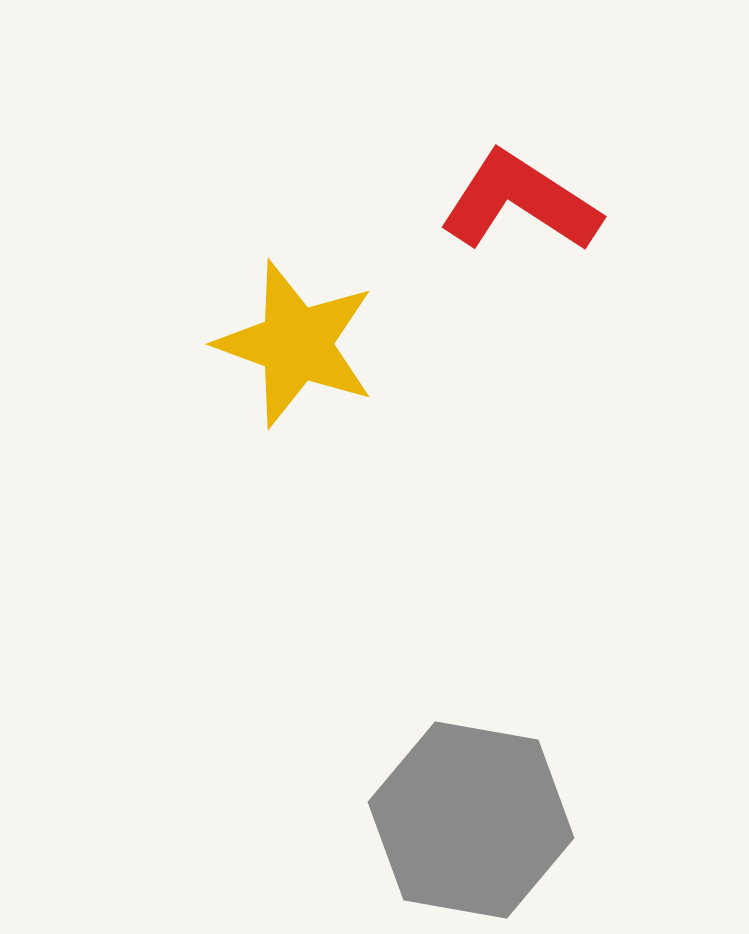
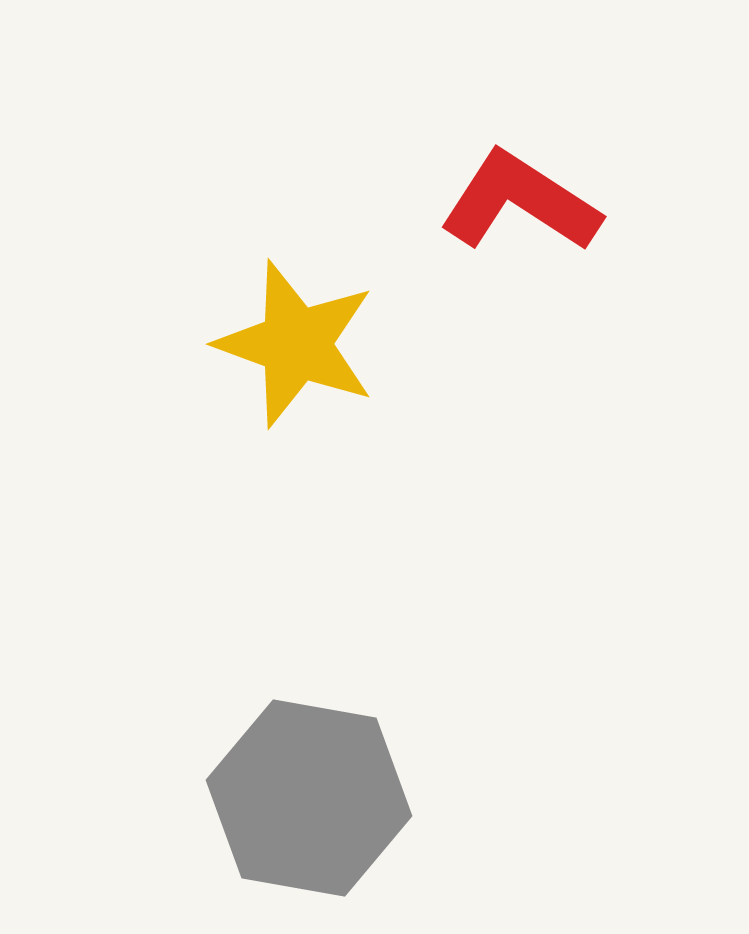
gray hexagon: moved 162 px left, 22 px up
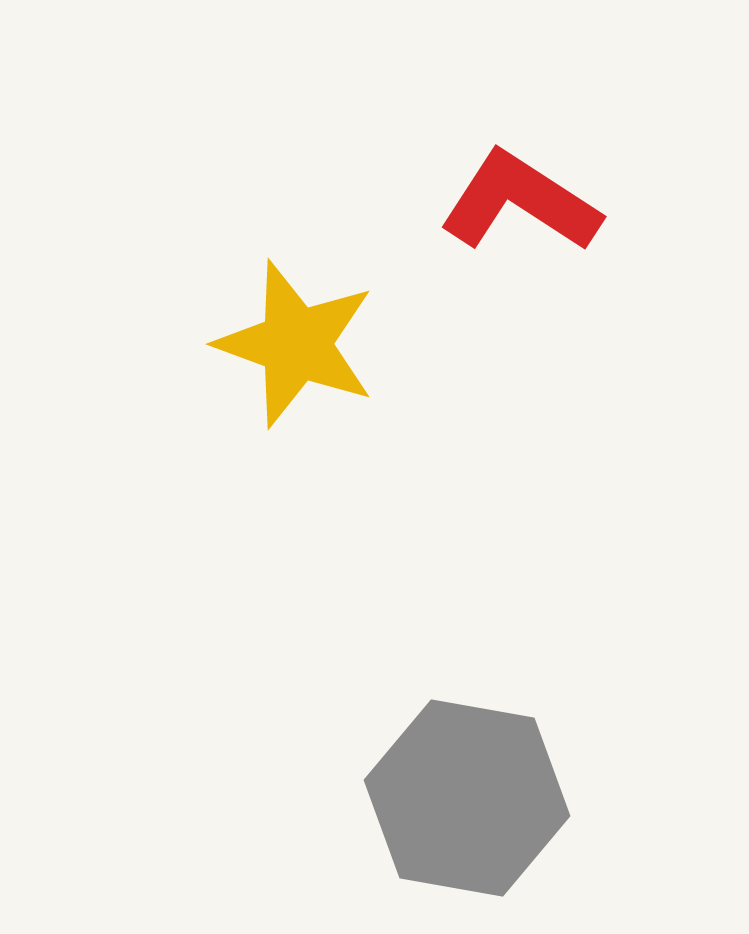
gray hexagon: moved 158 px right
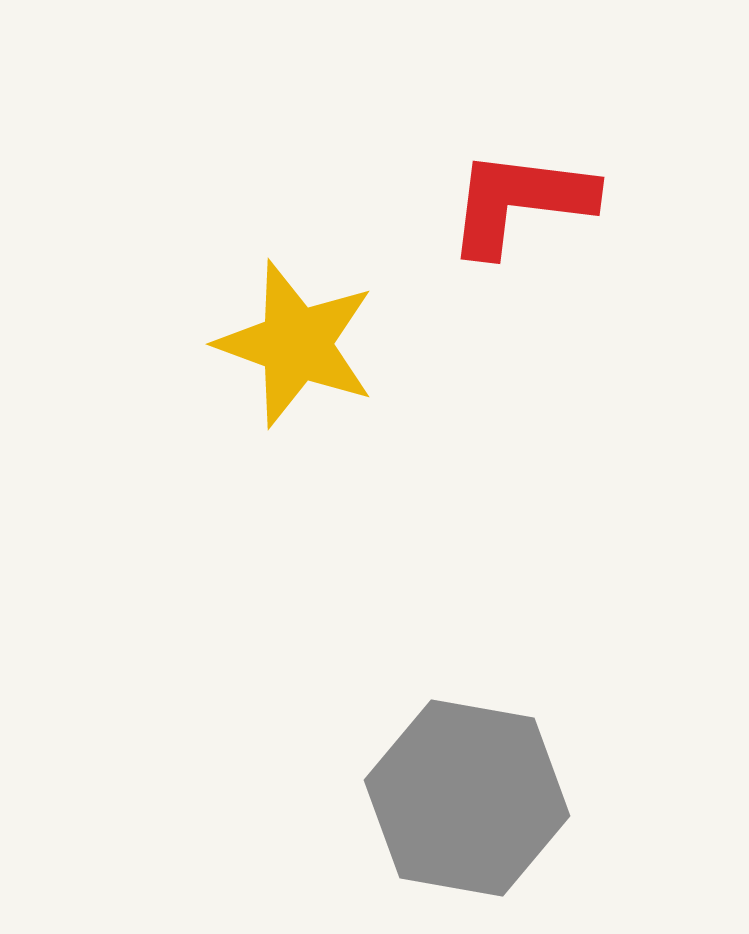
red L-shape: rotated 26 degrees counterclockwise
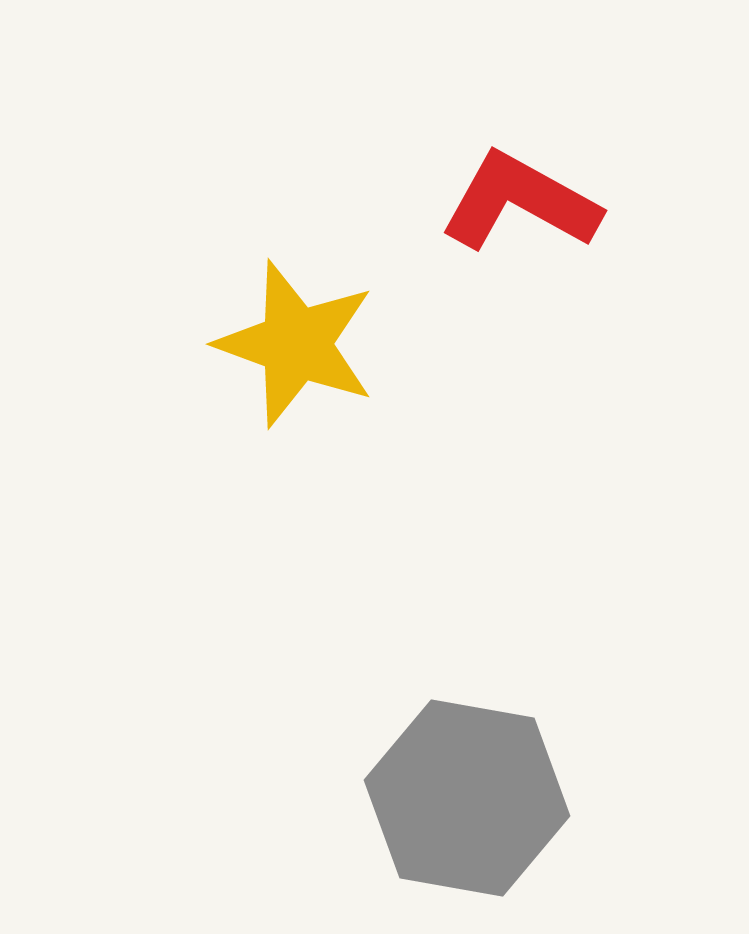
red L-shape: rotated 22 degrees clockwise
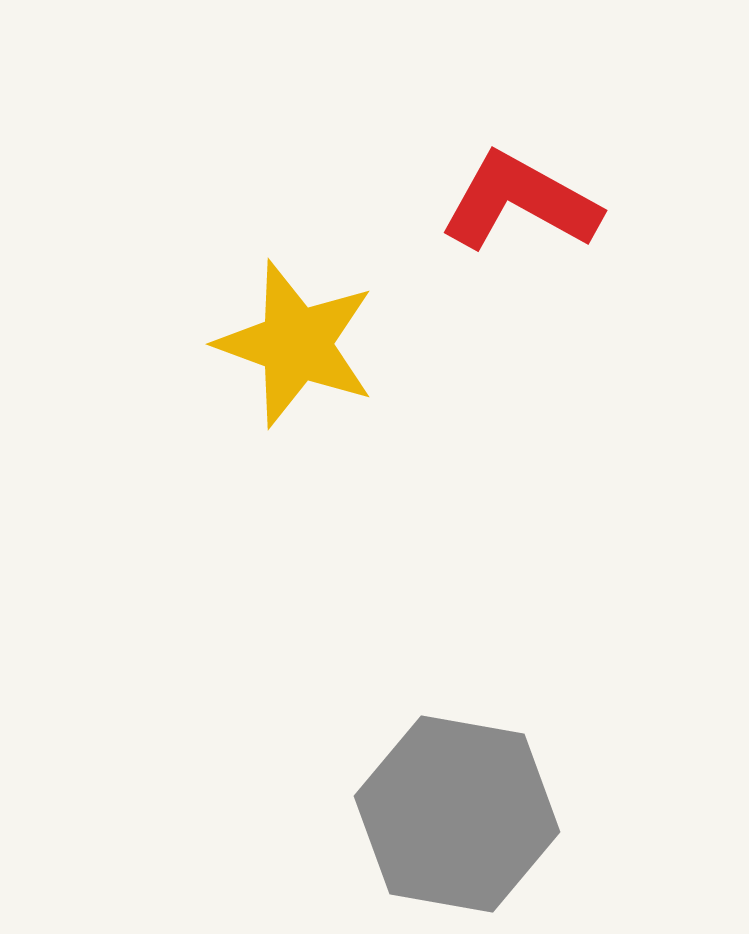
gray hexagon: moved 10 px left, 16 px down
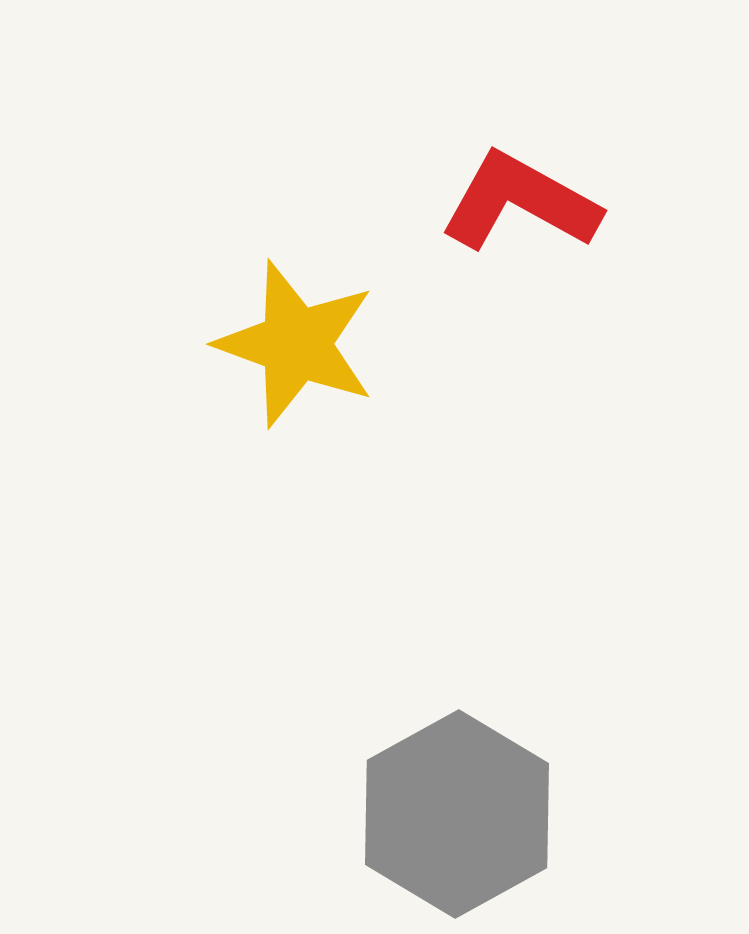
gray hexagon: rotated 21 degrees clockwise
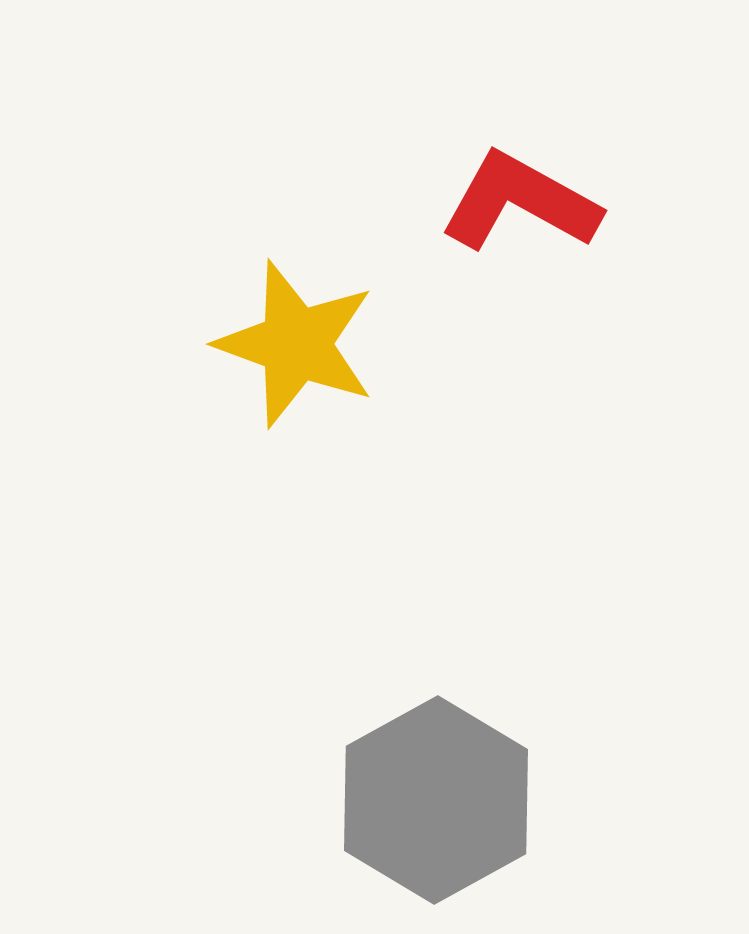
gray hexagon: moved 21 px left, 14 px up
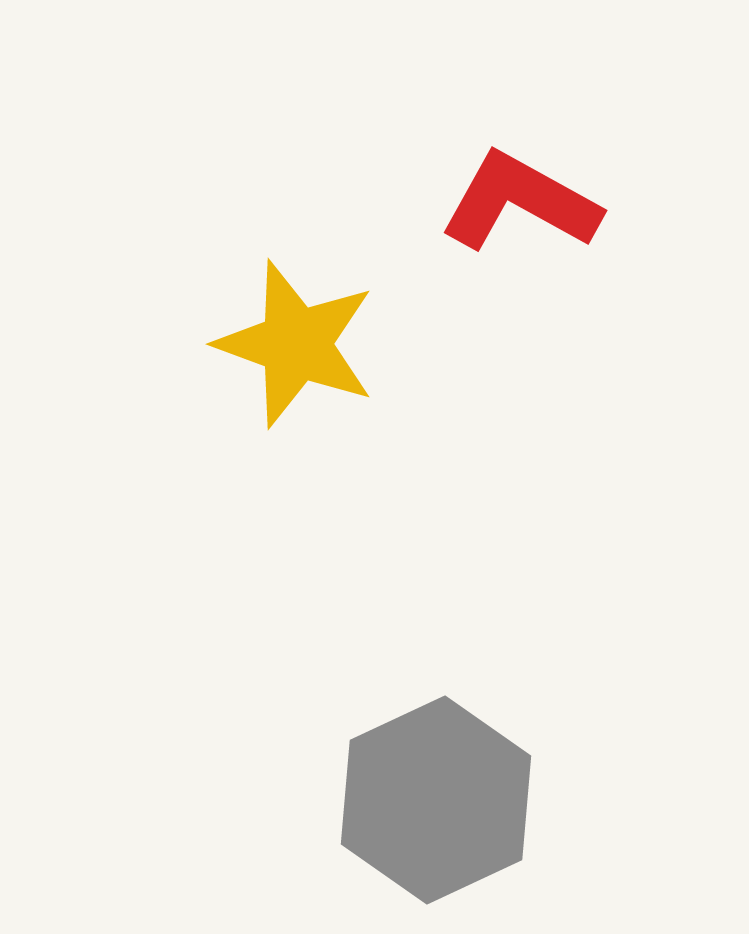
gray hexagon: rotated 4 degrees clockwise
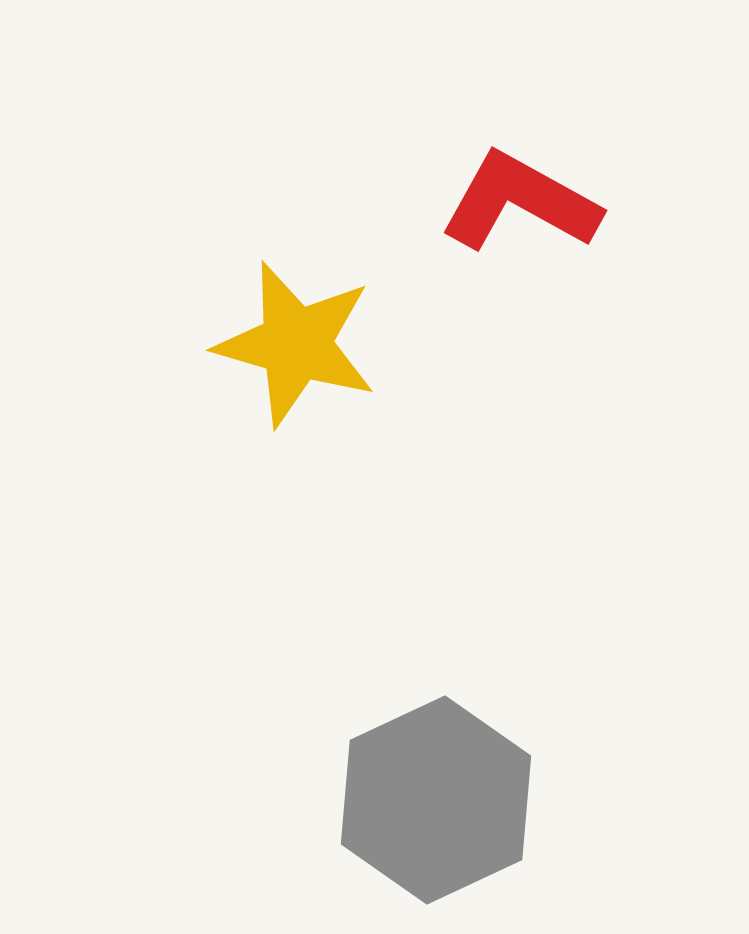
yellow star: rotated 4 degrees counterclockwise
